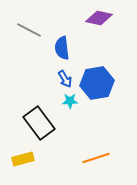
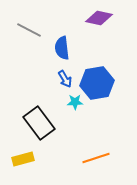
cyan star: moved 5 px right, 1 px down
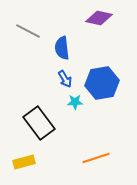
gray line: moved 1 px left, 1 px down
blue hexagon: moved 5 px right
yellow rectangle: moved 1 px right, 3 px down
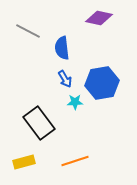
orange line: moved 21 px left, 3 px down
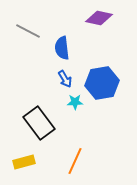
orange line: rotated 48 degrees counterclockwise
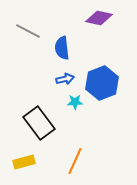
blue arrow: rotated 72 degrees counterclockwise
blue hexagon: rotated 12 degrees counterclockwise
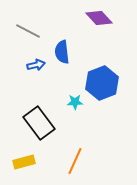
purple diamond: rotated 36 degrees clockwise
blue semicircle: moved 4 px down
blue arrow: moved 29 px left, 14 px up
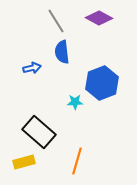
purple diamond: rotated 20 degrees counterclockwise
gray line: moved 28 px right, 10 px up; rotated 30 degrees clockwise
blue arrow: moved 4 px left, 3 px down
black rectangle: moved 9 px down; rotated 12 degrees counterclockwise
orange line: moved 2 px right; rotated 8 degrees counterclockwise
